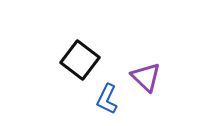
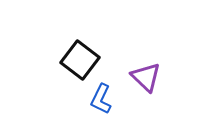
blue L-shape: moved 6 px left
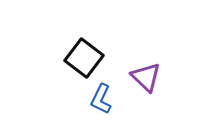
black square: moved 4 px right, 2 px up
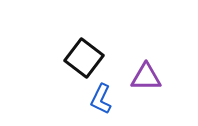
purple triangle: rotated 44 degrees counterclockwise
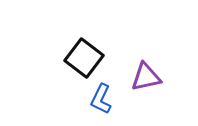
purple triangle: rotated 12 degrees counterclockwise
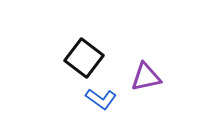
blue L-shape: rotated 80 degrees counterclockwise
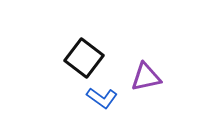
blue L-shape: moved 1 px right, 1 px up
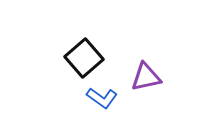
black square: rotated 12 degrees clockwise
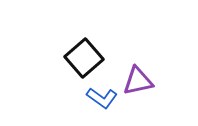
purple triangle: moved 8 px left, 4 px down
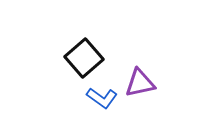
purple triangle: moved 2 px right, 2 px down
